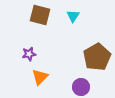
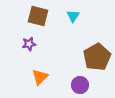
brown square: moved 2 px left, 1 px down
purple star: moved 10 px up
purple circle: moved 1 px left, 2 px up
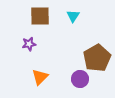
brown square: moved 2 px right; rotated 15 degrees counterclockwise
brown pentagon: moved 1 px down
purple circle: moved 6 px up
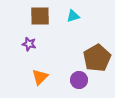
cyan triangle: rotated 40 degrees clockwise
purple star: rotated 24 degrees clockwise
purple circle: moved 1 px left, 1 px down
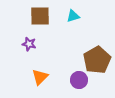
brown pentagon: moved 2 px down
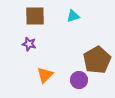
brown square: moved 5 px left
orange triangle: moved 5 px right, 2 px up
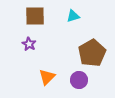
purple star: rotated 16 degrees clockwise
brown pentagon: moved 5 px left, 7 px up
orange triangle: moved 2 px right, 2 px down
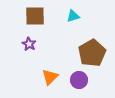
orange triangle: moved 3 px right
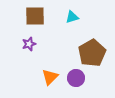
cyan triangle: moved 1 px left, 1 px down
purple star: rotated 24 degrees clockwise
purple circle: moved 3 px left, 2 px up
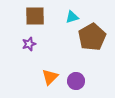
brown pentagon: moved 16 px up
purple circle: moved 3 px down
